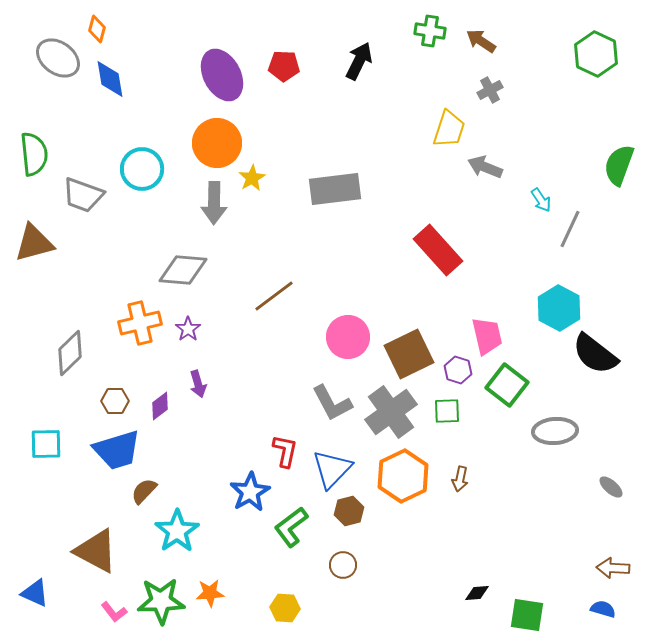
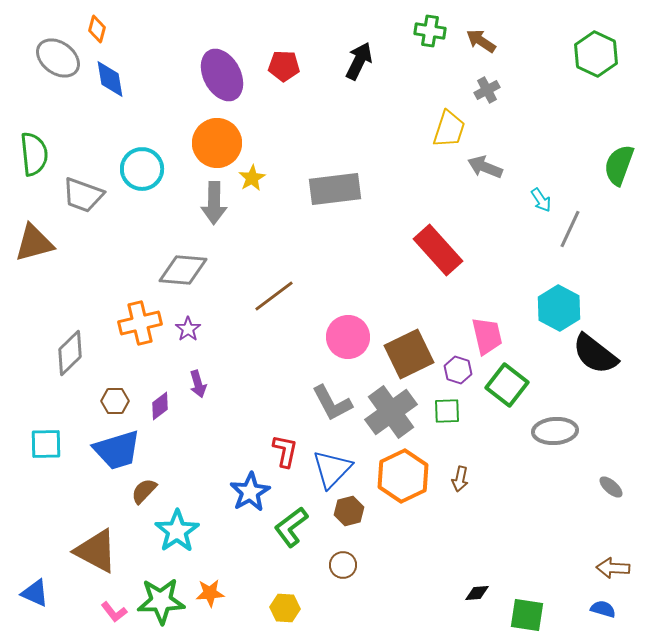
gray cross at (490, 90): moved 3 px left
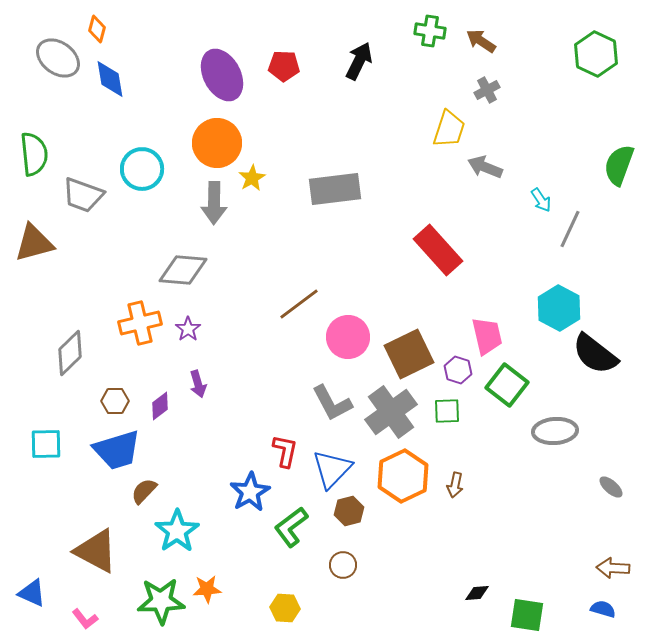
brown line at (274, 296): moved 25 px right, 8 px down
brown arrow at (460, 479): moved 5 px left, 6 px down
blue triangle at (35, 593): moved 3 px left
orange star at (210, 593): moved 3 px left, 4 px up
pink L-shape at (114, 612): moved 29 px left, 7 px down
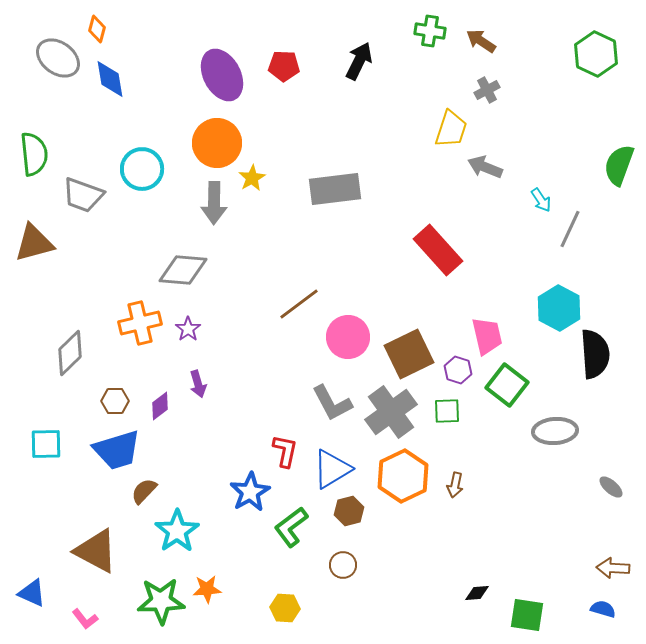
yellow trapezoid at (449, 129): moved 2 px right
black semicircle at (595, 354): rotated 132 degrees counterclockwise
blue triangle at (332, 469): rotated 15 degrees clockwise
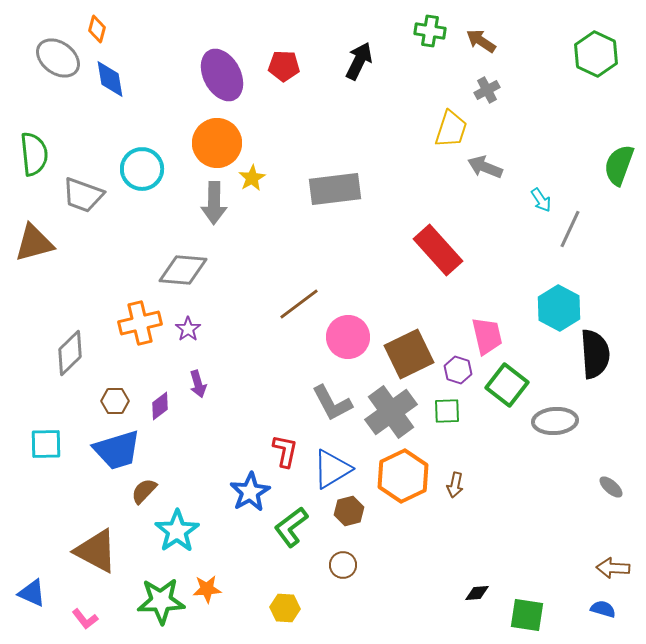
gray ellipse at (555, 431): moved 10 px up
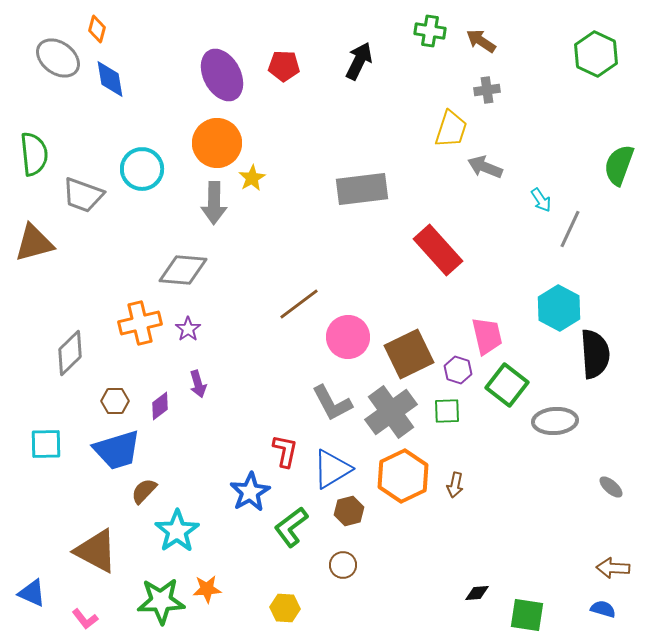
gray cross at (487, 90): rotated 20 degrees clockwise
gray rectangle at (335, 189): moved 27 px right
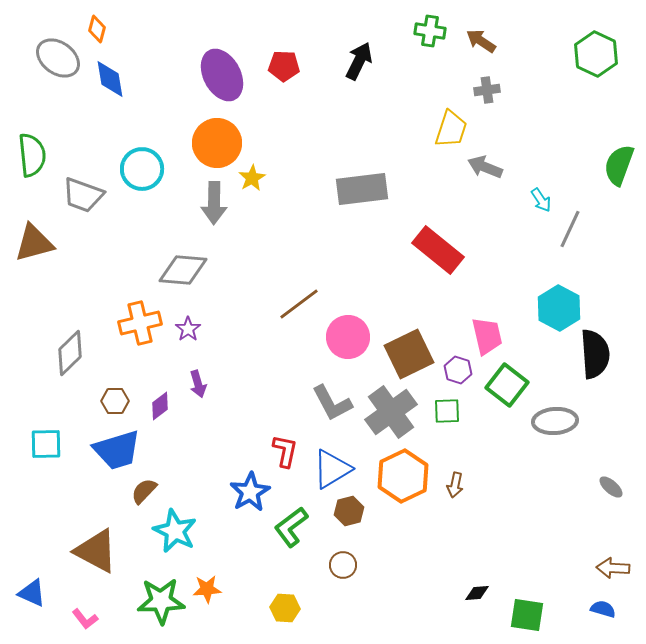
green semicircle at (34, 154): moved 2 px left, 1 px down
red rectangle at (438, 250): rotated 9 degrees counterclockwise
cyan star at (177, 531): moved 2 px left; rotated 12 degrees counterclockwise
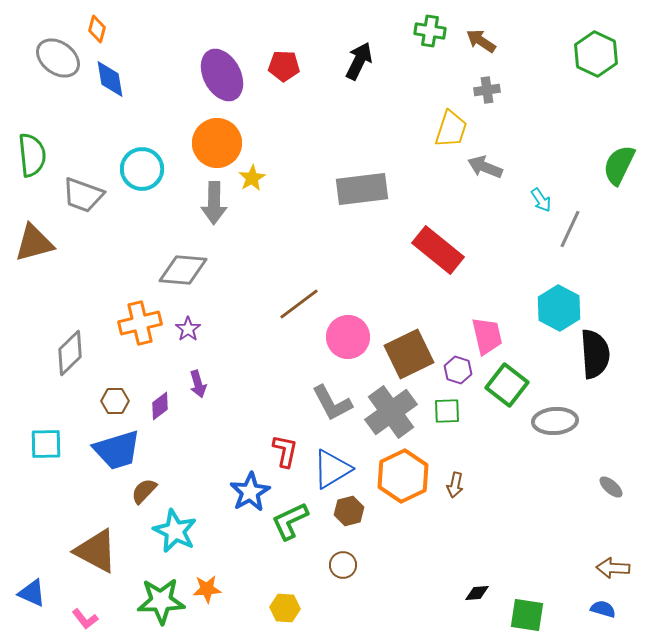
green semicircle at (619, 165): rotated 6 degrees clockwise
green L-shape at (291, 527): moved 1 px left, 6 px up; rotated 12 degrees clockwise
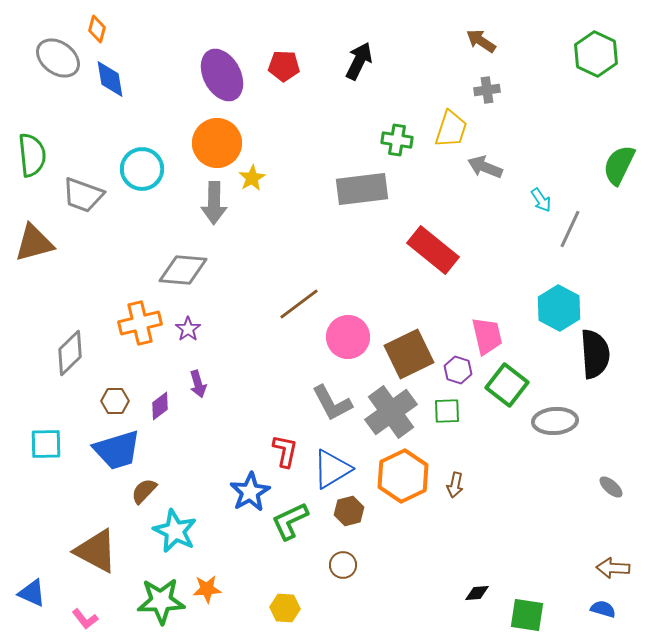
green cross at (430, 31): moved 33 px left, 109 px down
red rectangle at (438, 250): moved 5 px left
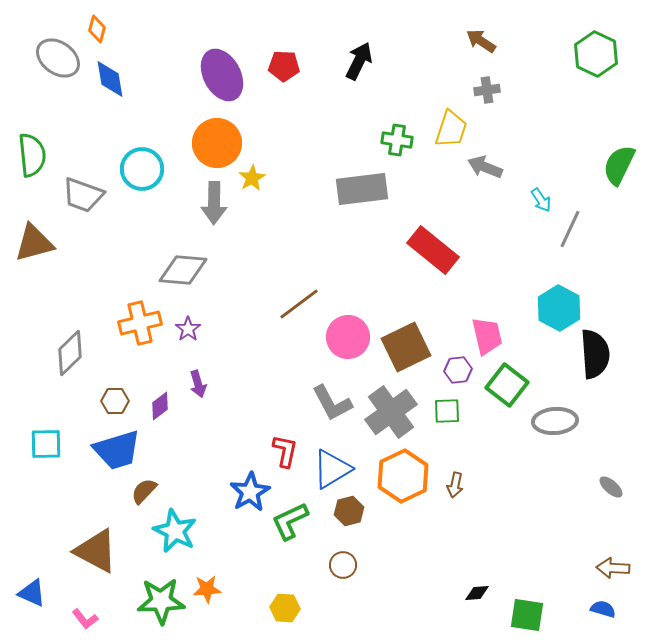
brown square at (409, 354): moved 3 px left, 7 px up
purple hexagon at (458, 370): rotated 24 degrees counterclockwise
